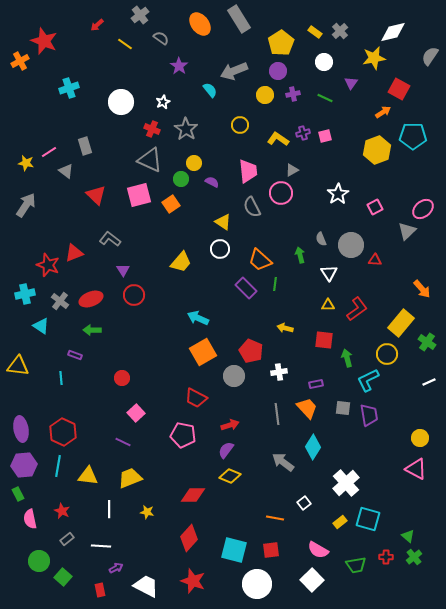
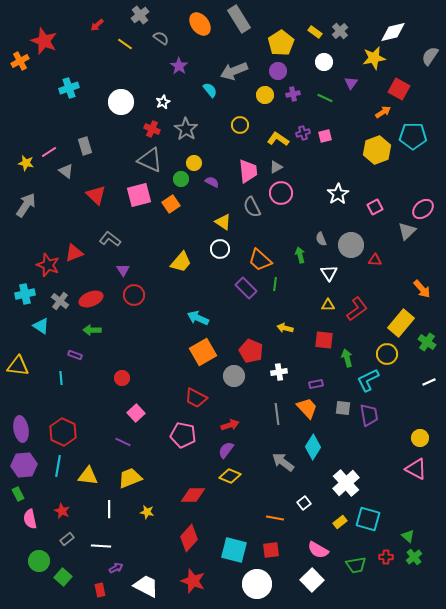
gray triangle at (292, 170): moved 16 px left, 3 px up
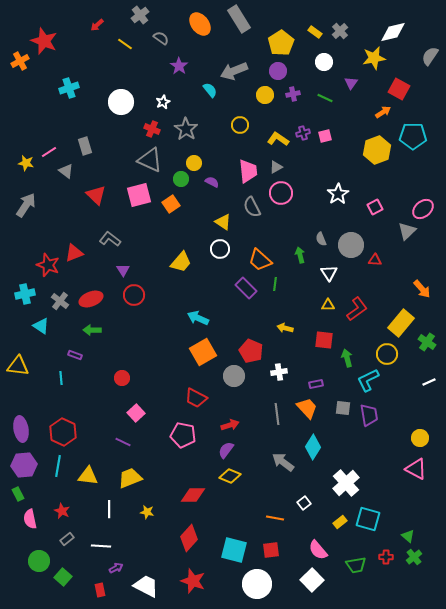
pink semicircle at (318, 550): rotated 20 degrees clockwise
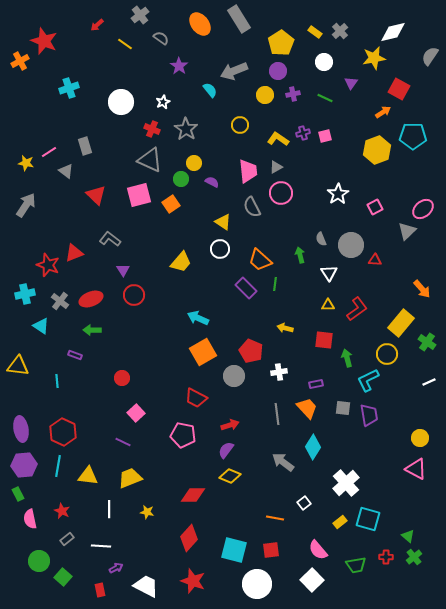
cyan line at (61, 378): moved 4 px left, 3 px down
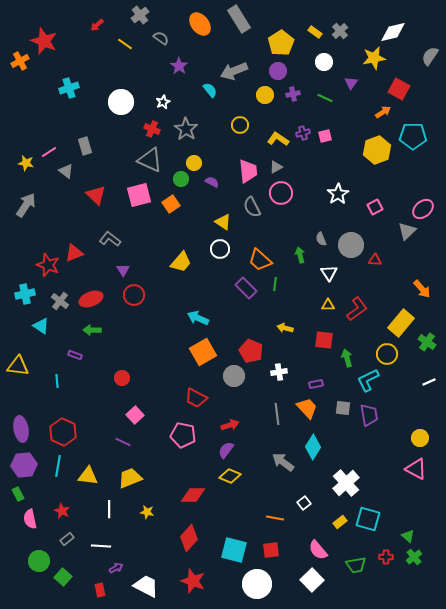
pink square at (136, 413): moved 1 px left, 2 px down
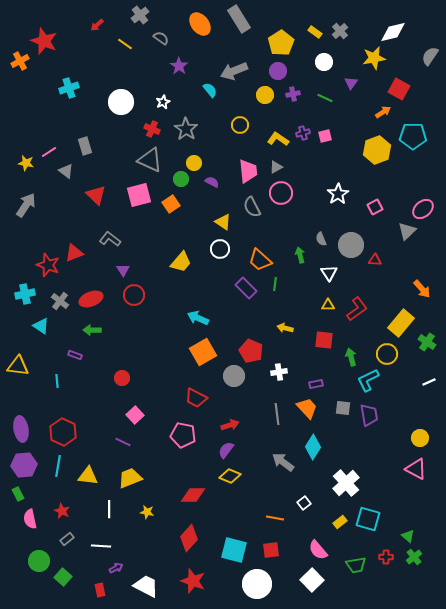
green arrow at (347, 358): moved 4 px right, 1 px up
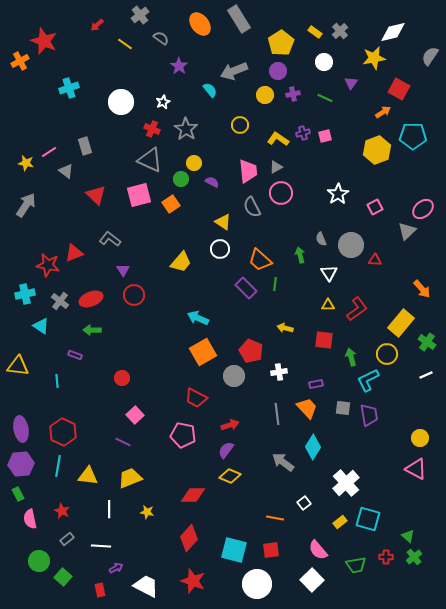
red star at (48, 265): rotated 10 degrees counterclockwise
white line at (429, 382): moved 3 px left, 7 px up
purple hexagon at (24, 465): moved 3 px left, 1 px up
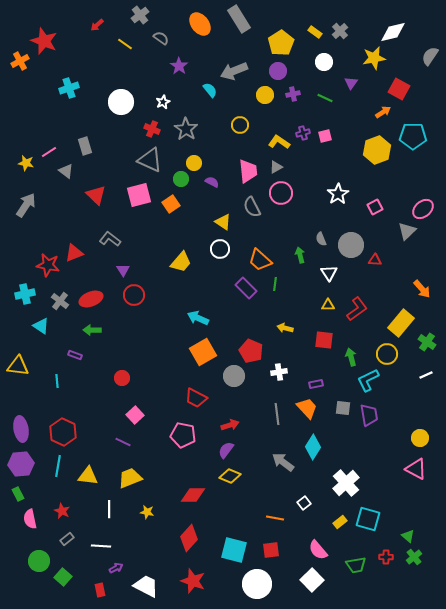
yellow L-shape at (278, 139): moved 1 px right, 3 px down
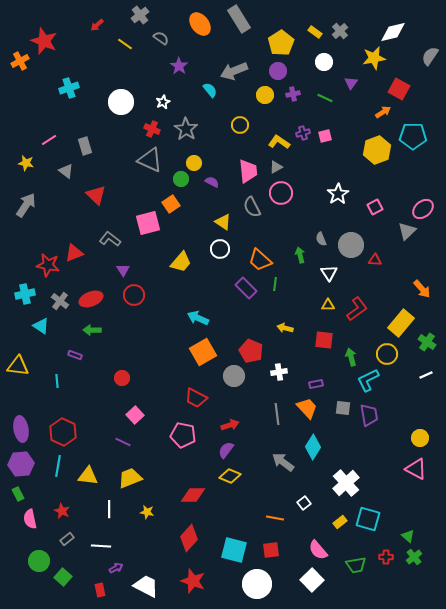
pink line at (49, 152): moved 12 px up
pink square at (139, 195): moved 9 px right, 28 px down
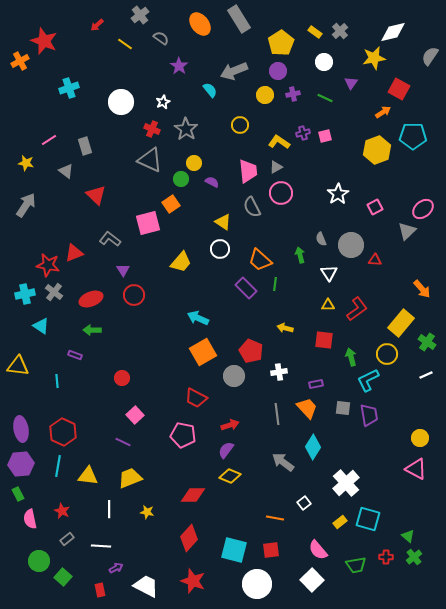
gray cross at (60, 301): moved 6 px left, 9 px up
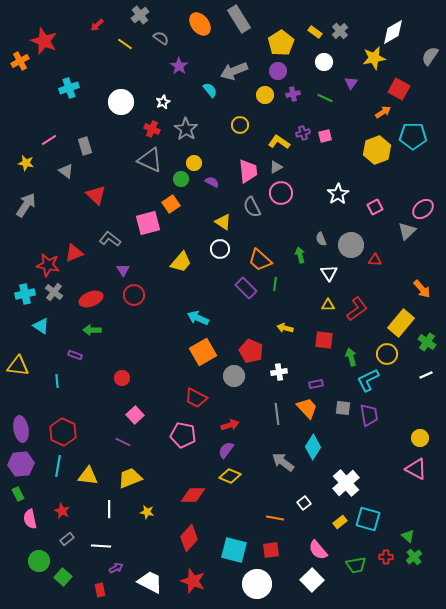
white diamond at (393, 32): rotated 16 degrees counterclockwise
white trapezoid at (146, 586): moved 4 px right, 4 px up
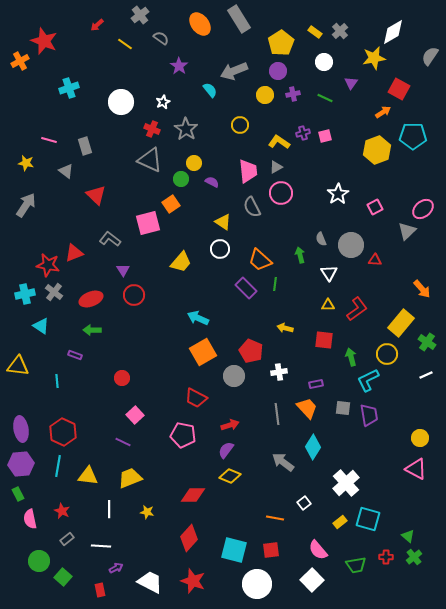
pink line at (49, 140): rotated 49 degrees clockwise
